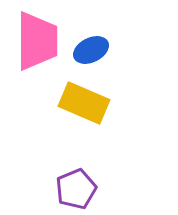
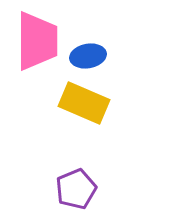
blue ellipse: moved 3 px left, 6 px down; rotated 16 degrees clockwise
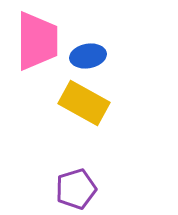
yellow rectangle: rotated 6 degrees clockwise
purple pentagon: rotated 6 degrees clockwise
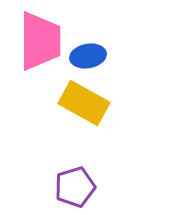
pink trapezoid: moved 3 px right
purple pentagon: moved 1 px left, 2 px up
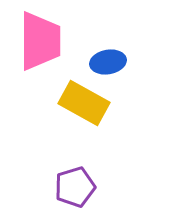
blue ellipse: moved 20 px right, 6 px down
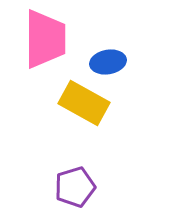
pink trapezoid: moved 5 px right, 2 px up
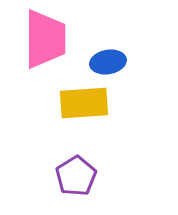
yellow rectangle: rotated 33 degrees counterclockwise
purple pentagon: moved 1 px right, 11 px up; rotated 15 degrees counterclockwise
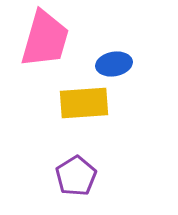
pink trapezoid: rotated 16 degrees clockwise
blue ellipse: moved 6 px right, 2 px down
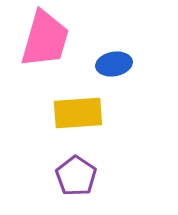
yellow rectangle: moved 6 px left, 10 px down
purple pentagon: rotated 6 degrees counterclockwise
